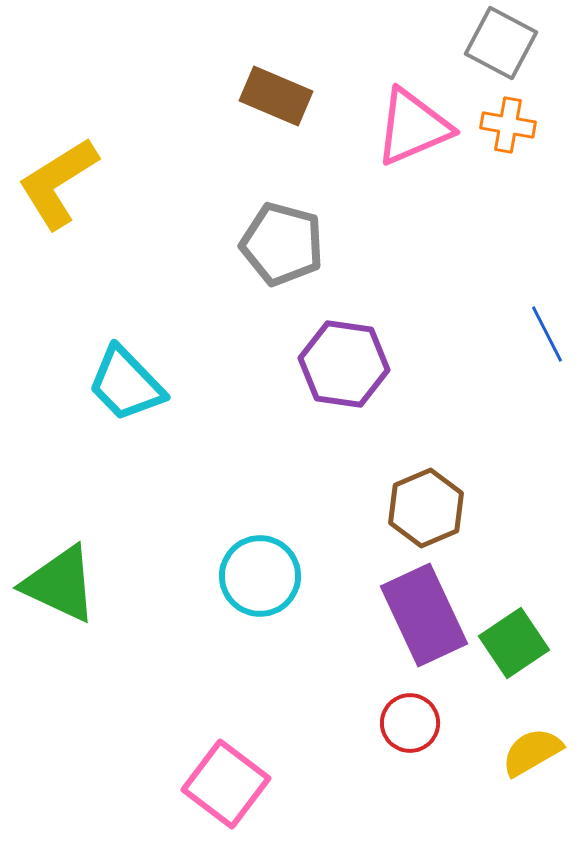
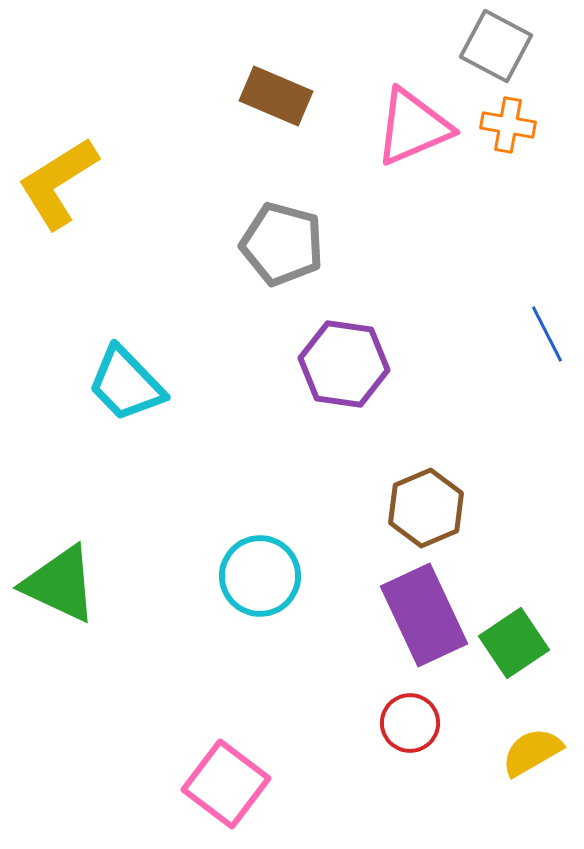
gray square: moved 5 px left, 3 px down
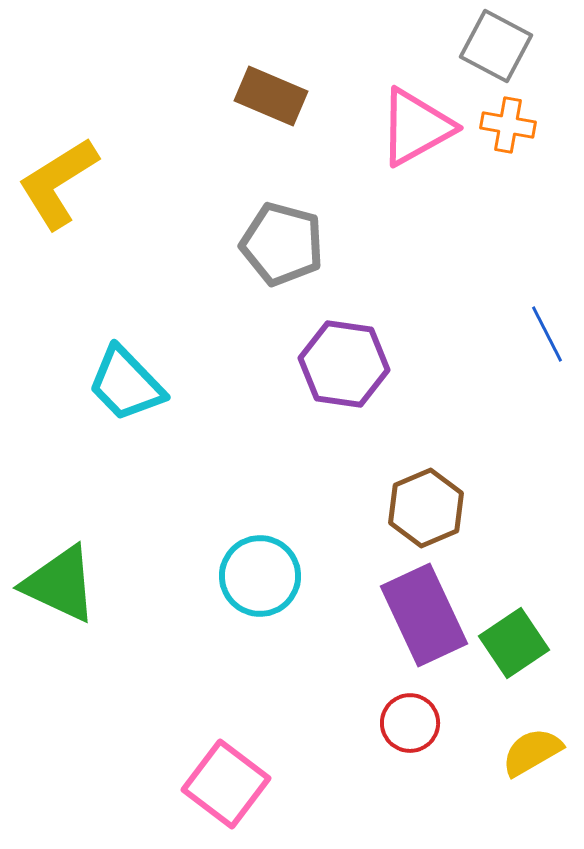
brown rectangle: moved 5 px left
pink triangle: moved 3 px right; rotated 6 degrees counterclockwise
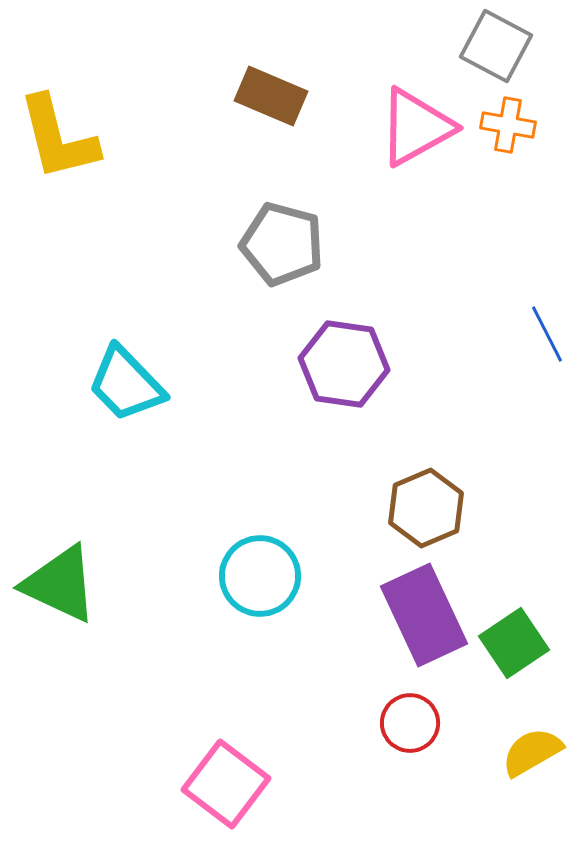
yellow L-shape: moved 45 px up; rotated 72 degrees counterclockwise
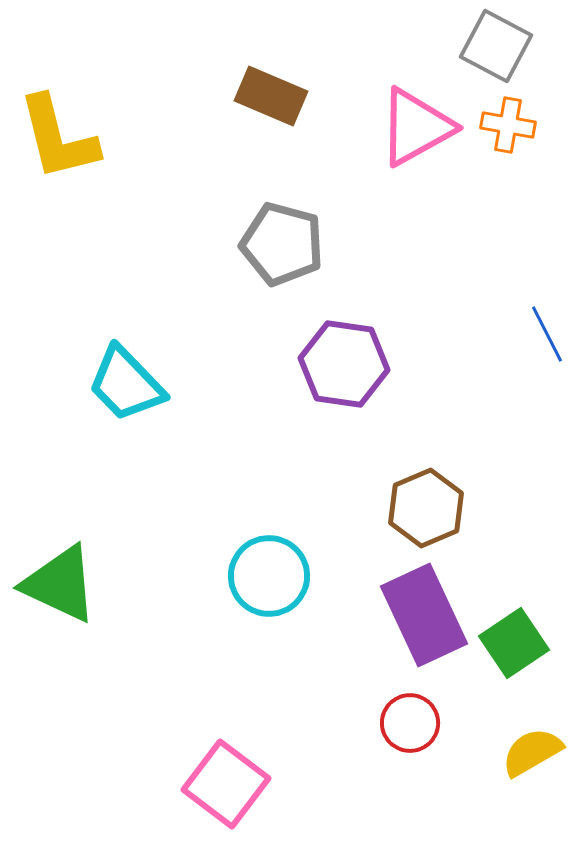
cyan circle: moved 9 px right
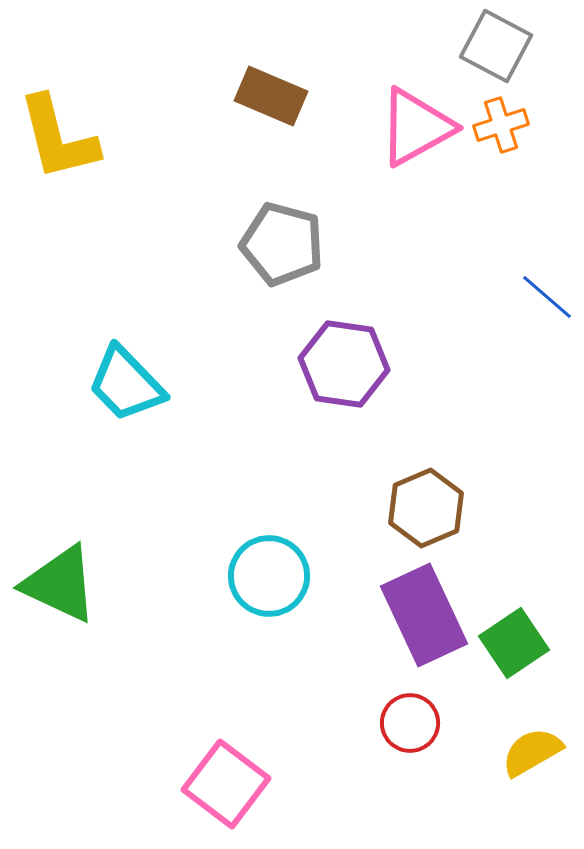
orange cross: moved 7 px left; rotated 28 degrees counterclockwise
blue line: moved 37 px up; rotated 22 degrees counterclockwise
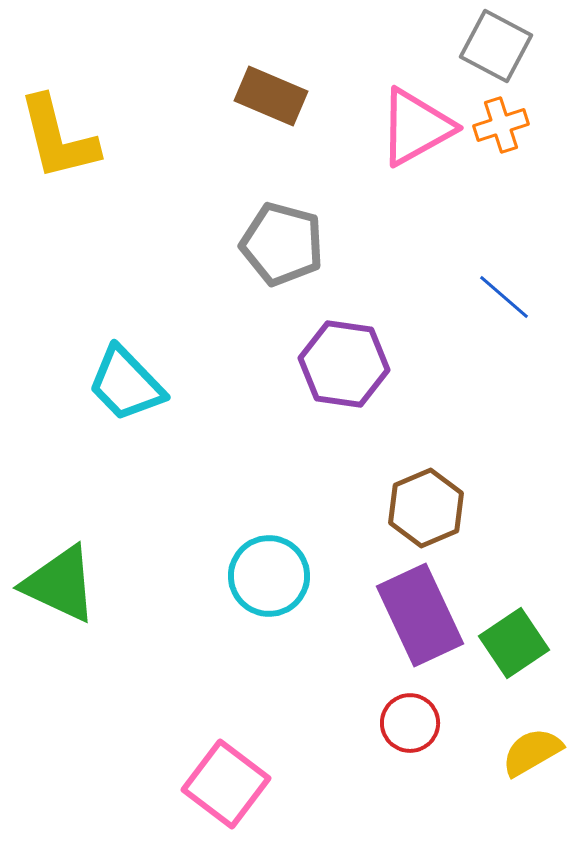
blue line: moved 43 px left
purple rectangle: moved 4 px left
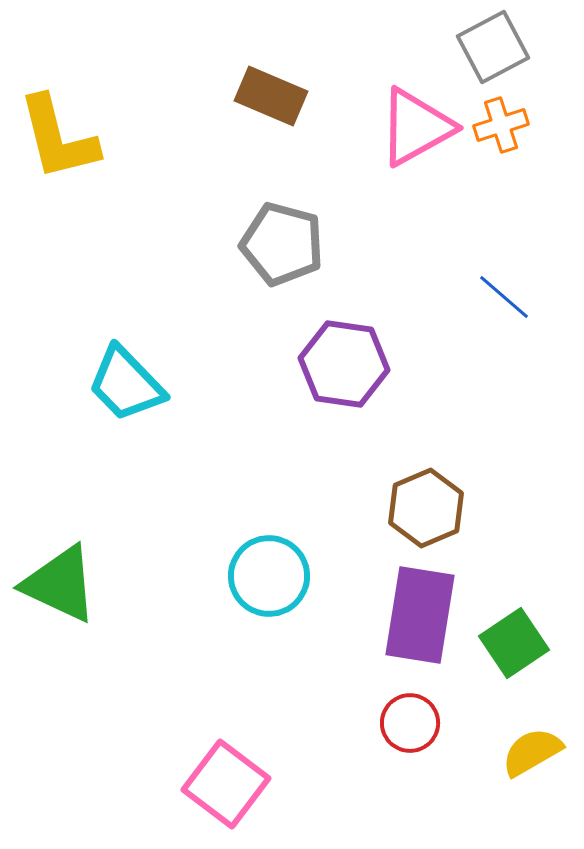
gray square: moved 3 px left, 1 px down; rotated 34 degrees clockwise
purple rectangle: rotated 34 degrees clockwise
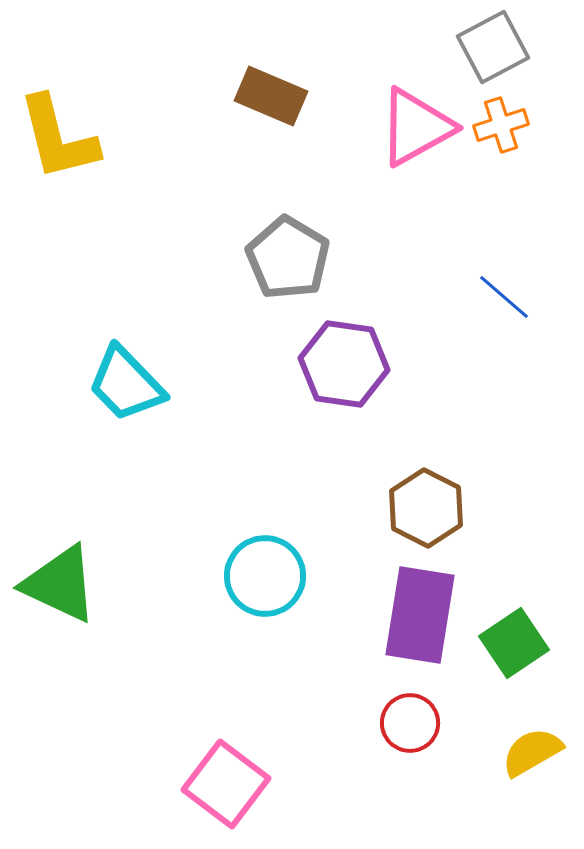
gray pentagon: moved 6 px right, 14 px down; rotated 16 degrees clockwise
brown hexagon: rotated 10 degrees counterclockwise
cyan circle: moved 4 px left
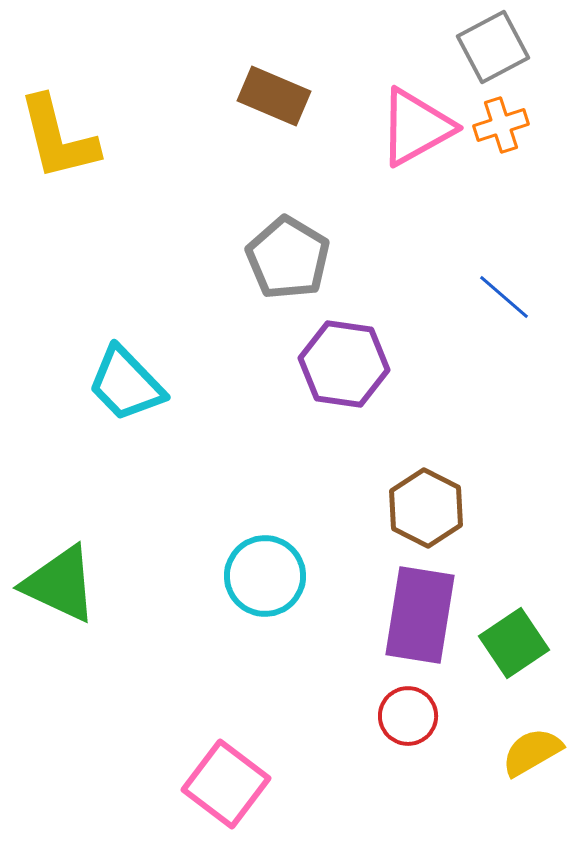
brown rectangle: moved 3 px right
red circle: moved 2 px left, 7 px up
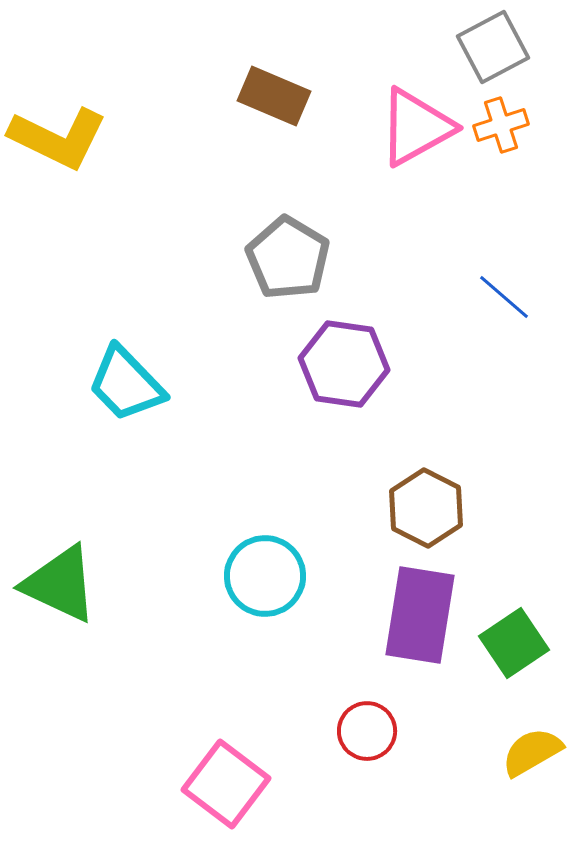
yellow L-shape: rotated 50 degrees counterclockwise
red circle: moved 41 px left, 15 px down
